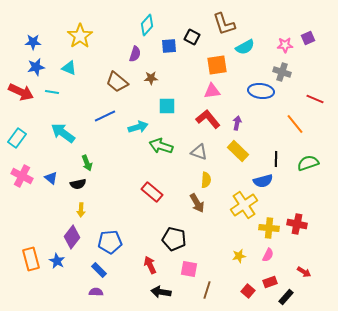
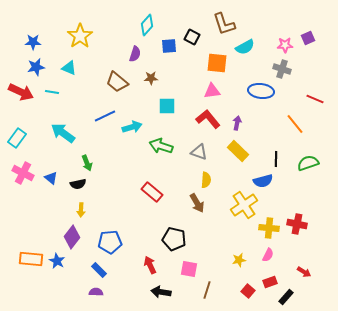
orange square at (217, 65): moved 2 px up; rotated 15 degrees clockwise
gray cross at (282, 72): moved 3 px up
cyan arrow at (138, 127): moved 6 px left
pink cross at (22, 176): moved 1 px right, 3 px up
yellow star at (239, 256): moved 4 px down
orange rectangle at (31, 259): rotated 70 degrees counterclockwise
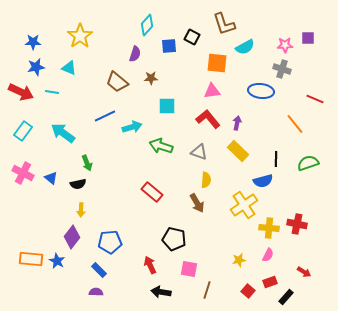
purple square at (308, 38): rotated 24 degrees clockwise
cyan rectangle at (17, 138): moved 6 px right, 7 px up
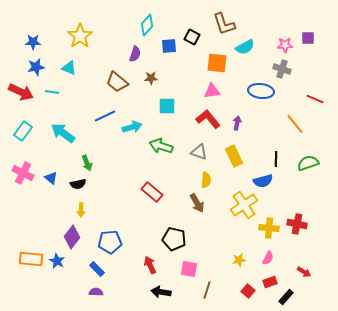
yellow rectangle at (238, 151): moved 4 px left, 5 px down; rotated 20 degrees clockwise
pink semicircle at (268, 255): moved 3 px down
blue rectangle at (99, 270): moved 2 px left, 1 px up
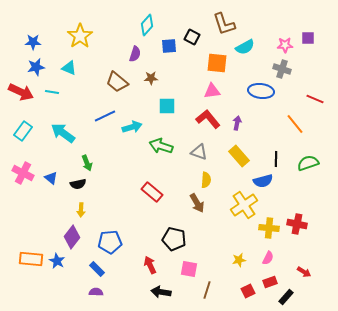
yellow rectangle at (234, 156): moved 5 px right; rotated 15 degrees counterclockwise
red square at (248, 291): rotated 24 degrees clockwise
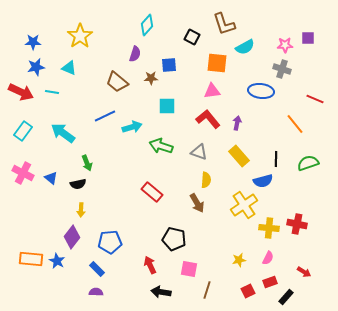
blue square at (169, 46): moved 19 px down
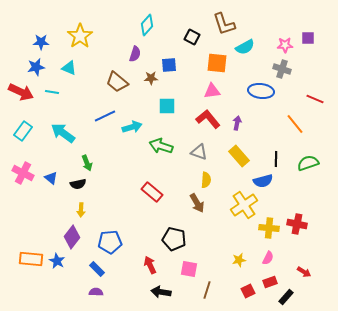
blue star at (33, 42): moved 8 px right
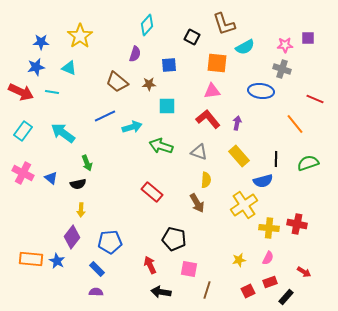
brown star at (151, 78): moved 2 px left, 6 px down
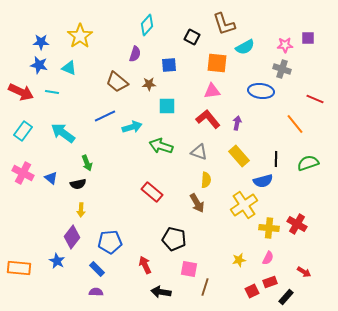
blue star at (36, 67): moved 3 px right, 2 px up; rotated 24 degrees clockwise
red cross at (297, 224): rotated 18 degrees clockwise
orange rectangle at (31, 259): moved 12 px left, 9 px down
red arrow at (150, 265): moved 5 px left
brown line at (207, 290): moved 2 px left, 3 px up
red square at (248, 291): moved 4 px right
